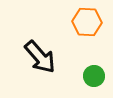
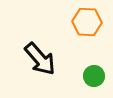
black arrow: moved 2 px down
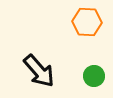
black arrow: moved 1 px left, 12 px down
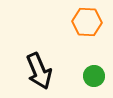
black arrow: rotated 18 degrees clockwise
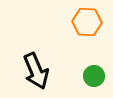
black arrow: moved 3 px left
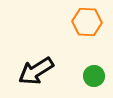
black arrow: rotated 81 degrees clockwise
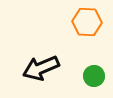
black arrow: moved 5 px right, 3 px up; rotated 9 degrees clockwise
